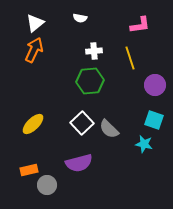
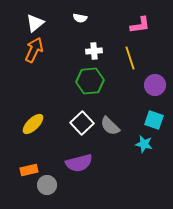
gray semicircle: moved 1 px right, 3 px up
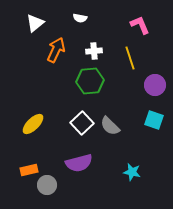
pink L-shape: rotated 105 degrees counterclockwise
orange arrow: moved 22 px right
cyan star: moved 12 px left, 28 px down
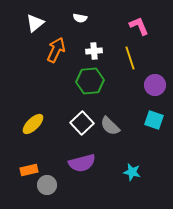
pink L-shape: moved 1 px left, 1 px down
purple semicircle: moved 3 px right
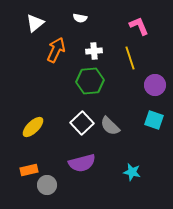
yellow ellipse: moved 3 px down
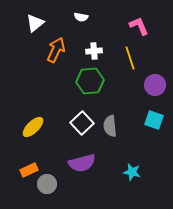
white semicircle: moved 1 px right, 1 px up
gray semicircle: rotated 40 degrees clockwise
orange rectangle: rotated 12 degrees counterclockwise
gray circle: moved 1 px up
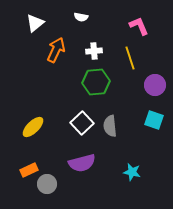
green hexagon: moved 6 px right, 1 px down
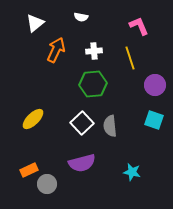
green hexagon: moved 3 px left, 2 px down
yellow ellipse: moved 8 px up
